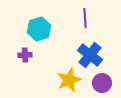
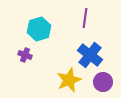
purple line: rotated 12 degrees clockwise
purple cross: rotated 24 degrees clockwise
purple circle: moved 1 px right, 1 px up
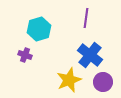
purple line: moved 1 px right
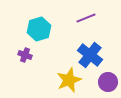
purple line: rotated 60 degrees clockwise
purple circle: moved 5 px right
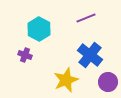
cyan hexagon: rotated 15 degrees counterclockwise
yellow star: moved 3 px left
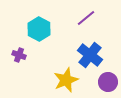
purple line: rotated 18 degrees counterclockwise
purple cross: moved 6 px left
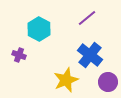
purple line: moved 1 px right
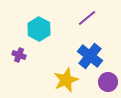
blue cross: moved 1 px down
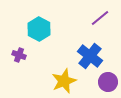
purple line: moved 13 px right
yellow star: moved 2 px left, 1 px down
